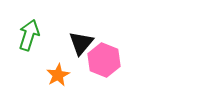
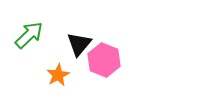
green arrow: rotated 28 degrees clockwise
black triangle: moved 2 px left, 1 px down
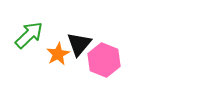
orange star: moved 21 px up
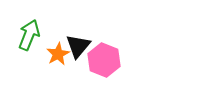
green arrow: rotated 24 degrees counterclockwise
black triangle: moved 1 px left, 2 px down
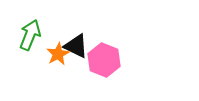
green arrow: moved 1 px right
black triangle: moved 2 px left; rotated 44 degrees counterclockwise
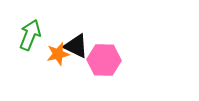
orange star: rotated 15 degrees clockwise
pink hexagon: rotated 20 degrees counterclockwise
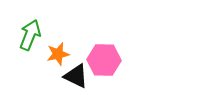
black triangle: moved 30 px down
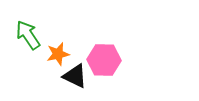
green arrow: moved 2 px left; rotated 56 degrees counterclockwise
black triangle: moved 1 px left
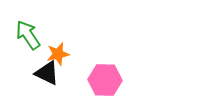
pink hexagon: moved 1 px right, 20 px down
black triangle: moved 28 px left, 3 px up
